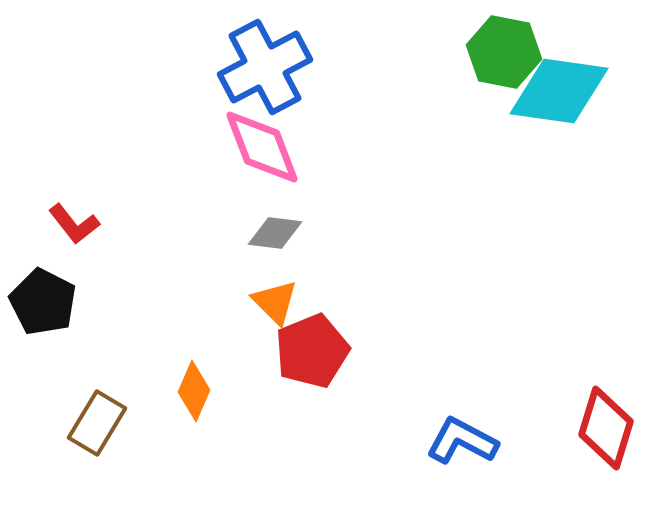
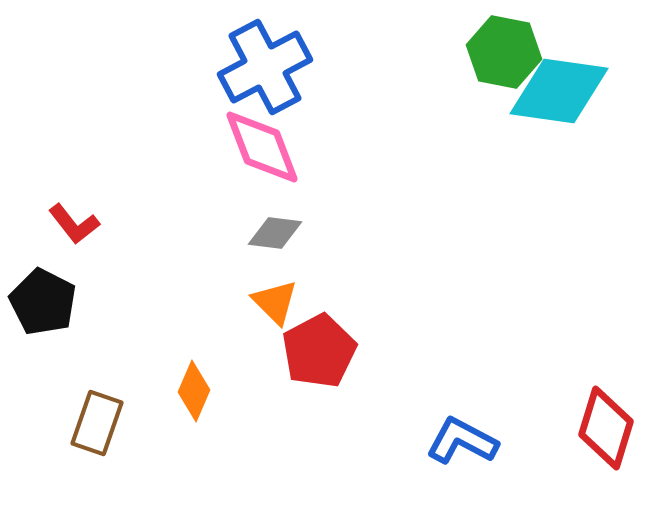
red pentagon: moved 7 px right; rotated 6 degrees counterclockwise
brown rectangle: rotated 12 degrees counterclockwise
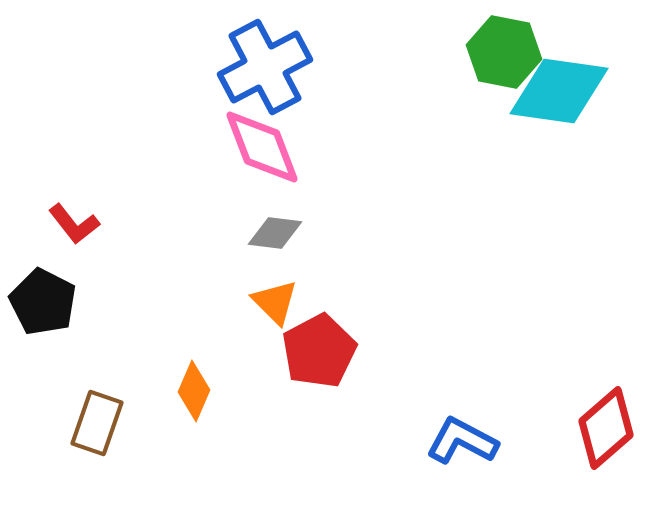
red diamond: rotated 32 degrees clockwise
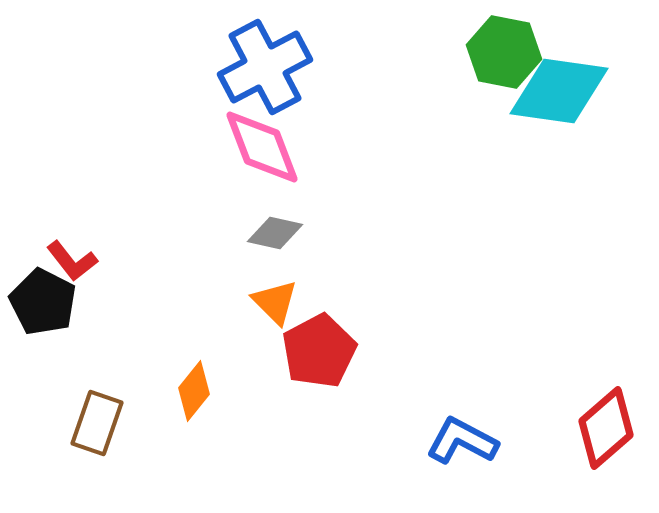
red L-shape: moved 2 px left, 37 px down
gray diamond: rotated 6 degrees clockwise
orange diamond: rotated 16 degrees clockwise
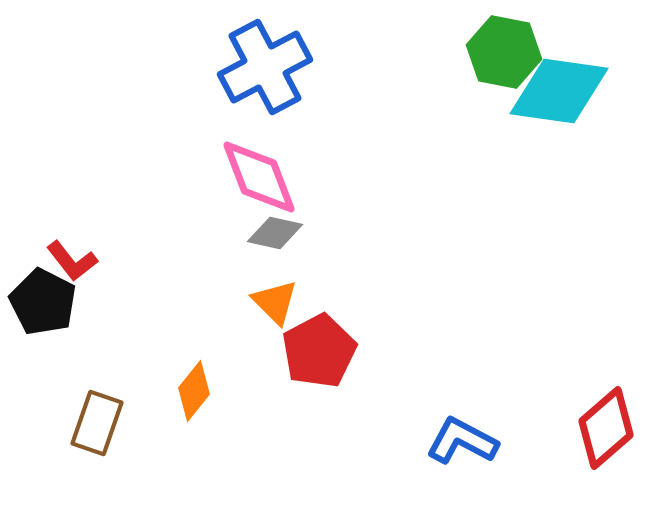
pink diamond: moved 3 px left, 30 px down
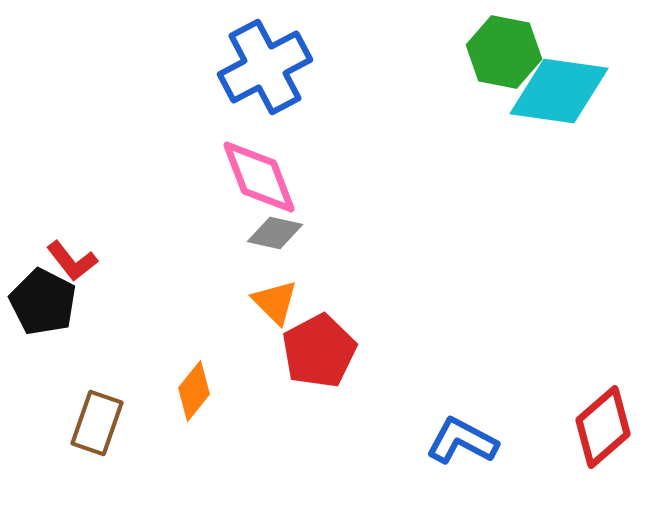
red diamond: moved 3 px left, 1 px up
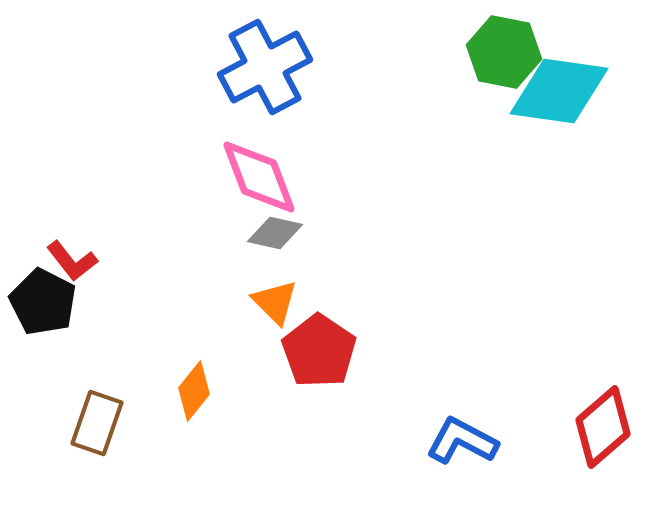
red pentagon: rotated 10 degrees counterclockwise
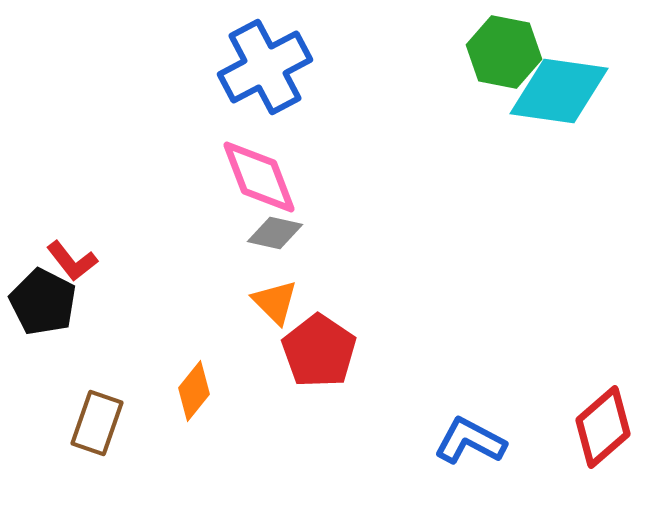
blue L-shape: moved 8 px right
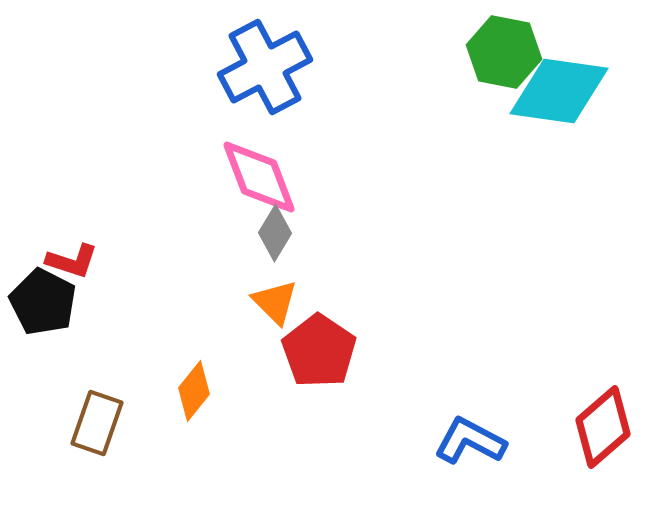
gray diamond: rotated 72 degrees counterclockwise
red L-shape: rotated 34 degrees counterclockwise
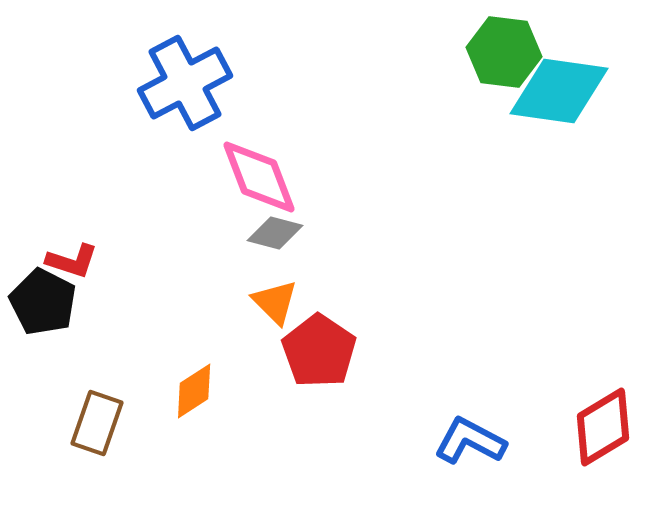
green hexagon: rotated 4 degrees counterclockwise
blue cross: moved 80 px left, 16 px down
gray diamond: rotated 74 degrees clockwise
orange diamond: rotated 18 degrees clockwise
red diamond: rotated 10 degrees clockwise
